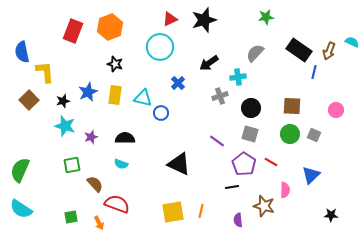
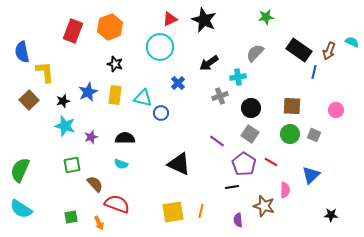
black star at (204, 20): rotated 30 degrees counterclockwise
gray square at (250, 134): rotated 18 degrees clockwise
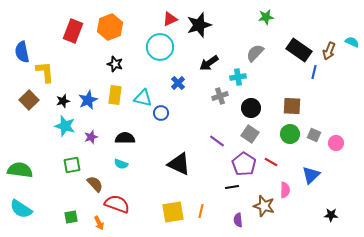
black star at (204, 20): moved 5 px left, 5 px down; rotated 30 degrees clockwise
blue star at (88, 92): moved 8 px down
pink circle at (336, 110): moved 33 px down
green semicircle at (20, 170): rotated 75 degrees clockwise
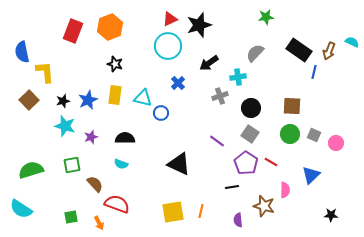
cyan circle at (160, 47): moved 8 px right, 1 px up
purple pentagon at (244, 164): moved 2 px right, 1 px up
green semicircle at (20, 170): moved 11 px right; rotated 25 degrees counterclockwise
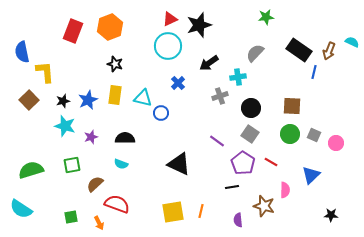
purple pentagon at (246, 163): moved 3 px left
brown semicircle at (95, 184): rotated 90 degrees counterclockwise
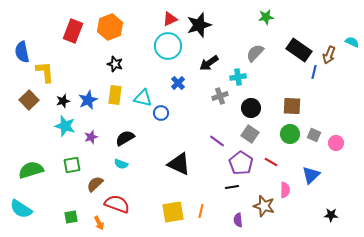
brown arrow at (329, 51): moved 4 px down
black semicircle at (125, 138): rotated 30 degrees counterclockwise
purple pentagon at (243, 163): moved 2 px left
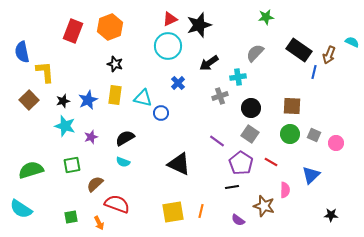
cyan semicircle at (121, 164): moved 2 px right, 2 px up
purple semicircle at (238, 220): rotated 48 degrees counterclockwise
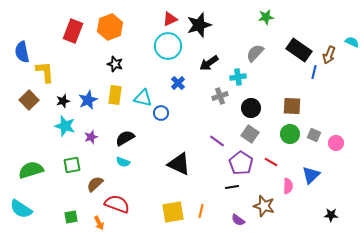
pink semicircle at (285, 190): moved 3 px right, 4 px up
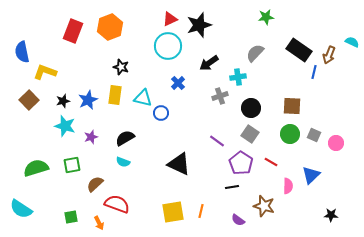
black star at (115, 64): moved 6 px right, 3 px down
yellow L-shape at (45, 72): rotated 65 degrees counterclockwise
green semicircle at (31, 170): moved 5 px right, 2 px up
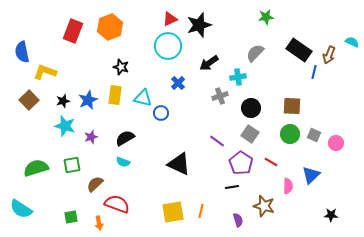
purple semicircle at (238, 220): rotated 144 degrees counterclockwise
orange arrow at (99, 223): rotated 16 degrees clockwise
